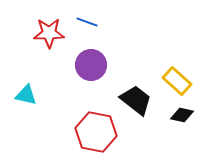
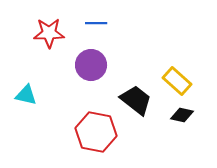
blue line: moved 9 px right, 1 px down; rotated 20 degrees counterclockwise
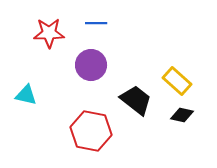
red hexagon: moved 5 px left, 1 px up
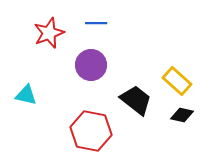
red star: rotated 20 degrees counterclockwise
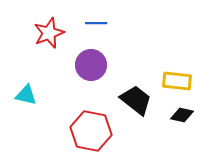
yellow rectangle: rotated 36 degrees counterclockwise
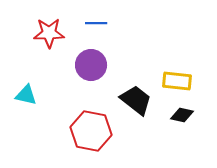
red star: rotated 20 degrees clockwise
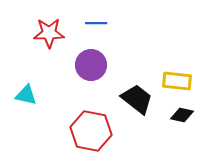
black trapezoid: moved 1 px right, 1 px up
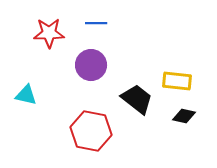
black diamond: moved 2 px right, 1 px down
